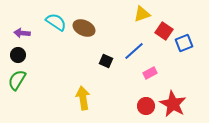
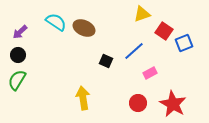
purple arrow: moved 2 px left, 1 px up; rotated 49 degrees counterclockwise
red circle: moved 8 px left, 3 px up
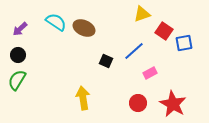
purple arrow: moved 3 px up
blue square: rotated 12 degrees clockwise
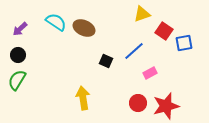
red star: moved 7 px left, 2 px down; rotated 28 degrees clockwise
